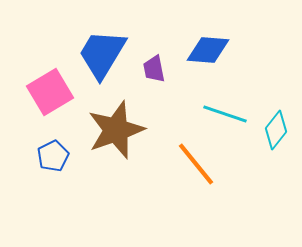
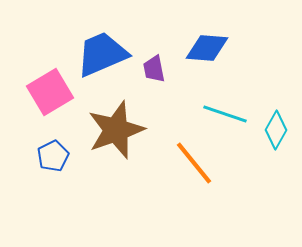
blue diamond: moved 1 px left, 2 px up
blue trapezoid: rotated 36 degrees clockwise
cyan diamond: rotated 9 degrees counterclockwise
orange line: moved 2 px left, 1 px up
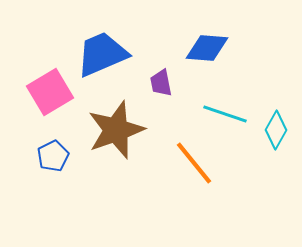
purple trapezoid: moved 7 px right, 14 px down
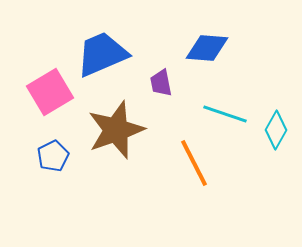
orange line: rotated 12 degrees clockwise
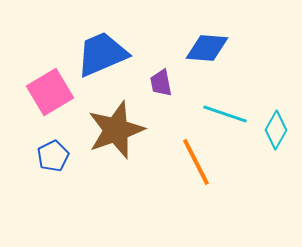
orange line: moved 2 px right, 1 px up
